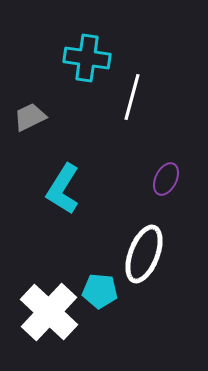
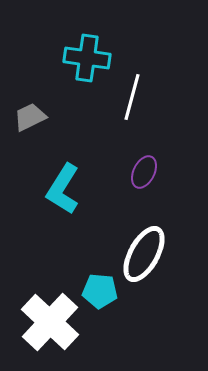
purple ellipse: moved 22 px left, 7 px up
white ellipse: rotated 8 degrees clockwise
white cross: moved 1 px right, 10 px down
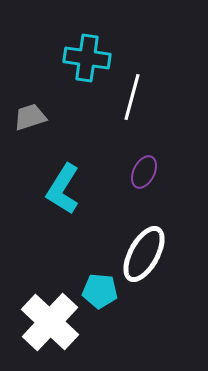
gray trapezoid: rotated 8 degrees clockwise
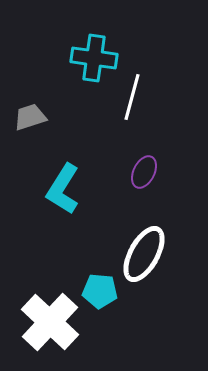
cyan cross: moved 7 px right
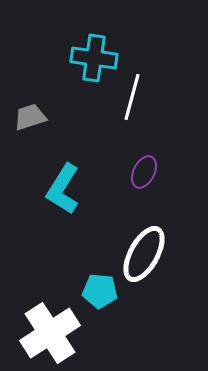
white cross: moved 11 px down; rotated 14 degrees clockwise
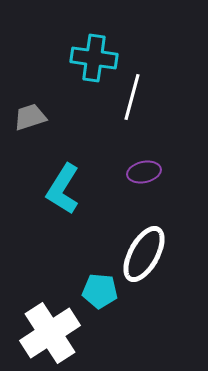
purple ellipse: rotated 52 degrees clockwise
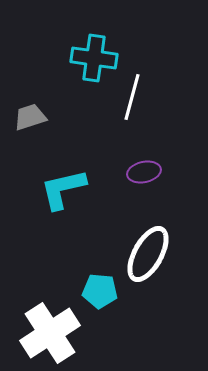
cyan L-shape: rotated 45 degrees clockwise
white ellipse: moved 4 px right
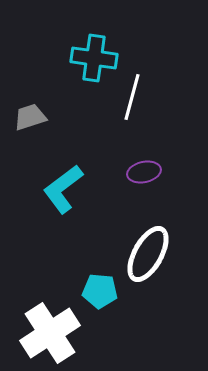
cyan L-shape: rotated 24 degrees counterclockwise
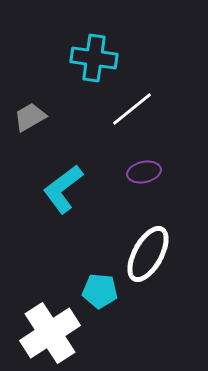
white line: moved 12 px down; rotated 36 degrees clockwise
gray trapezoid: rotated 12 degrees counterclockwise
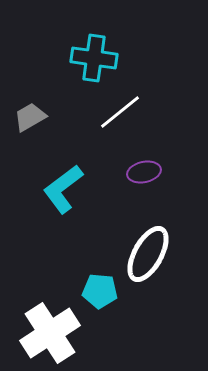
white line: moved 12 px left, 3 px down
